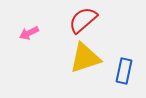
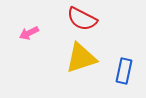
red semicircle: moved 1 px left, 1 px up; rotated 112 degrees counterclockwise
yellow triangle: moved 4 px left
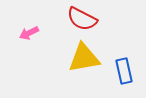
yellow triangle: moved 3 px right; rotated 8 degrees clockwise
blue rectangle: rotated 25 degrees counterclockwise
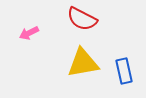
yellow triangle: moved 1 px left, 5 px down
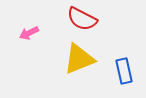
yellow triangle: moved 4 px left, 4 px up; rotated 12 degrees counterclockwise
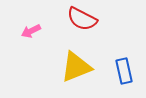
pink arrow: moved 2 px right, 2 px up
yellow triangle: moved 3 px left, 8 px down
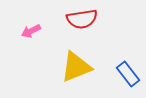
red semicircle: rotated 36 degrees counterclockwise
blue rectangle: moved 4 px right, 3 px down; rotated 25 degrees counterclockwise
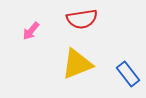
pink arrow: rotated 24 degrees counterclockwise
yellow triangle: moved 1 px right, 3 px up
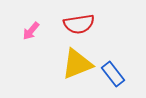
red semicircle: moved 3 px left, 5 px down
blue rectangle: moved 15 px left
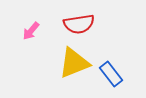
yellow triangle: moved 3 px left, 1 px up
blue rectangle: moved 2 px left
